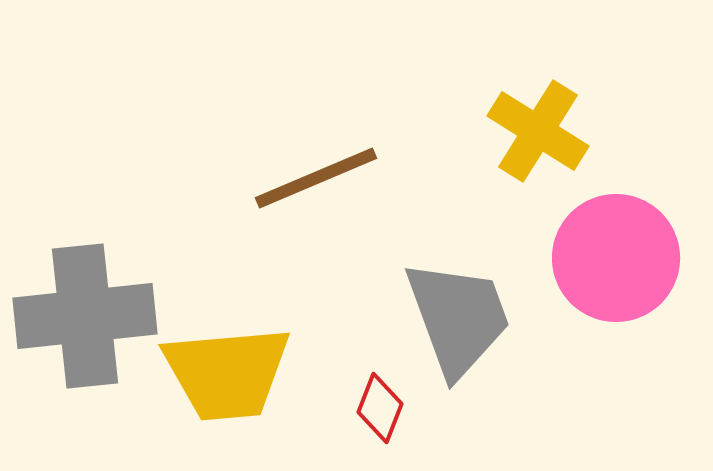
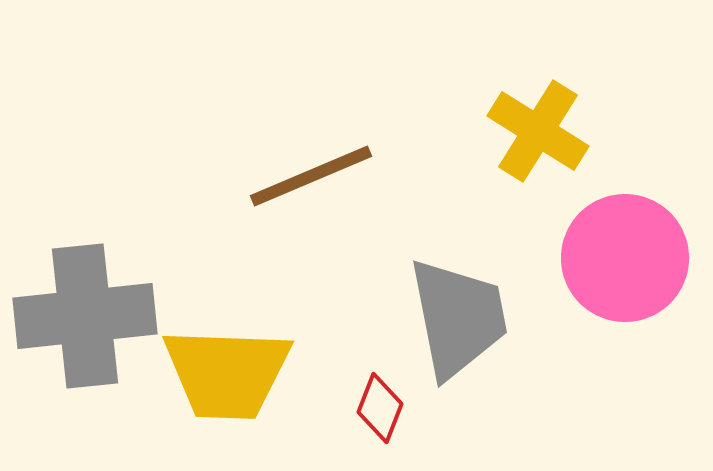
brown line: moved 5 px left, 2 px up
pink circle: moved 9 px right
gray trapezoid: rotated 9 degrees clockwise
yellow trapezoid: rotated 7 degrees clockwise
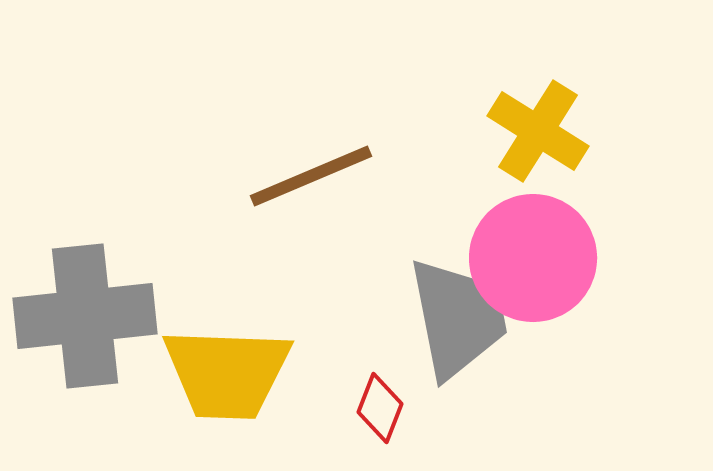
pink circle: moved 92 px left
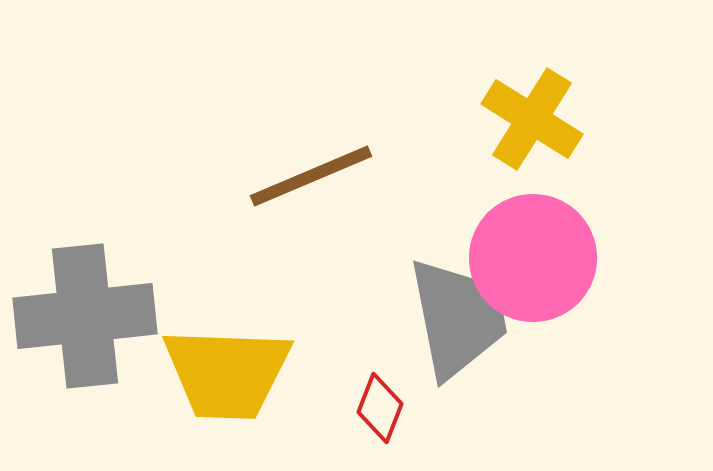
yellow cross: moved 6 px left, 12 px up
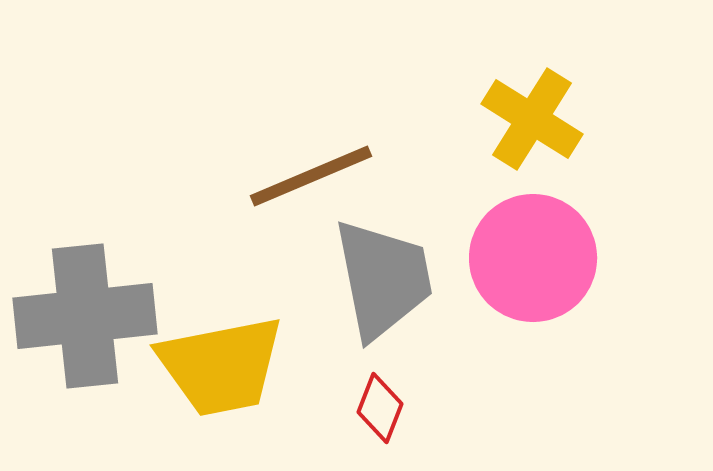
gray trapezoid: moved 75 px left, 39 px up
yellow trapezoid: moved 6 px left, 7 px up; rotated 13 degrees counterclockwise
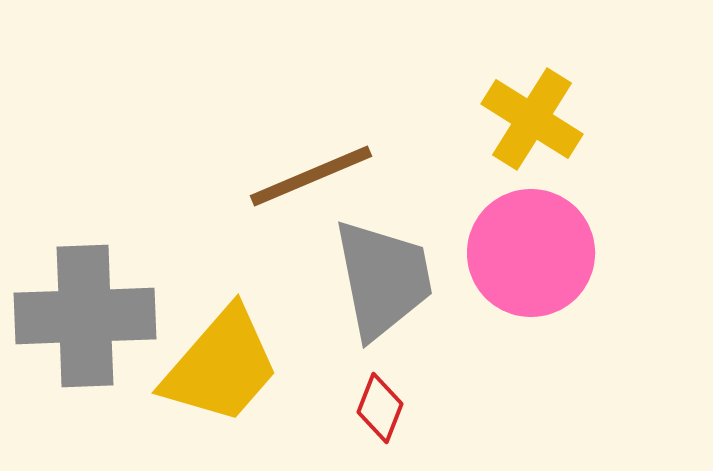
pink circle: moved 2 px left, 5 px up
gray cross: rotated 4 degrees clockwise
yellow trapezoid: rotated 38 degrees counterclockwise
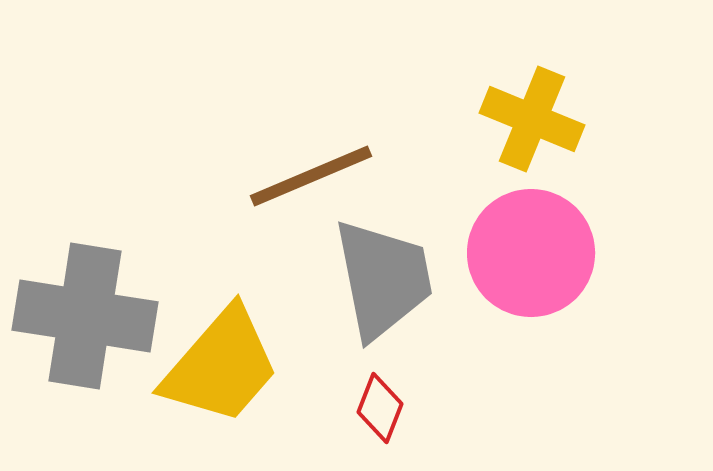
yellow cross: rotated 10 degrees counterclockwise
gray cross: rotated 11 degrees clockwise
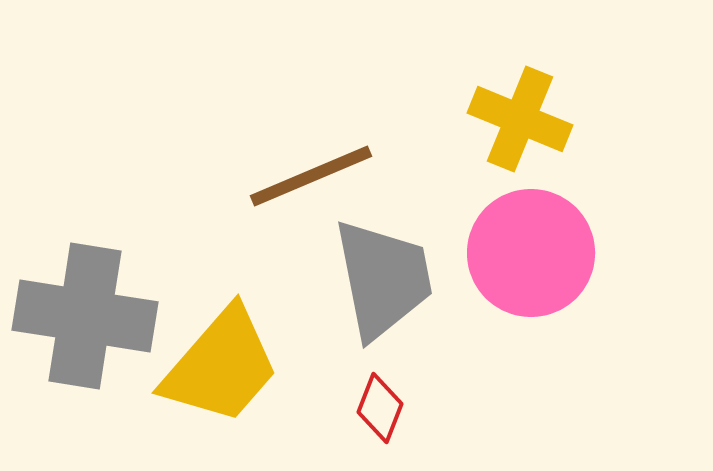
yellow cross: moved 12 px left
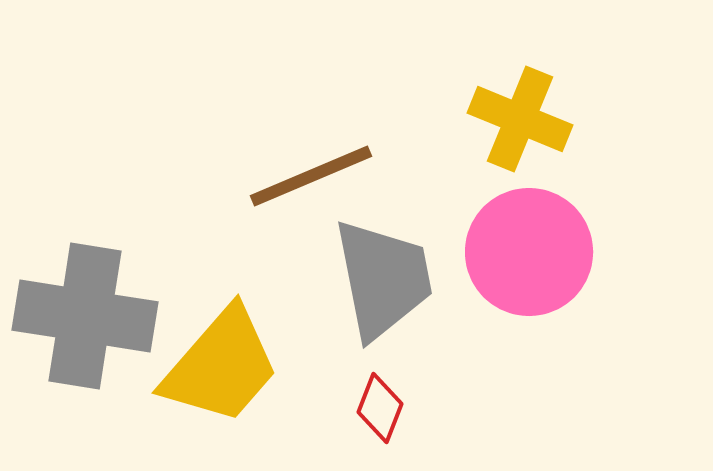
pink circle: moved 2 px left, 1 px up
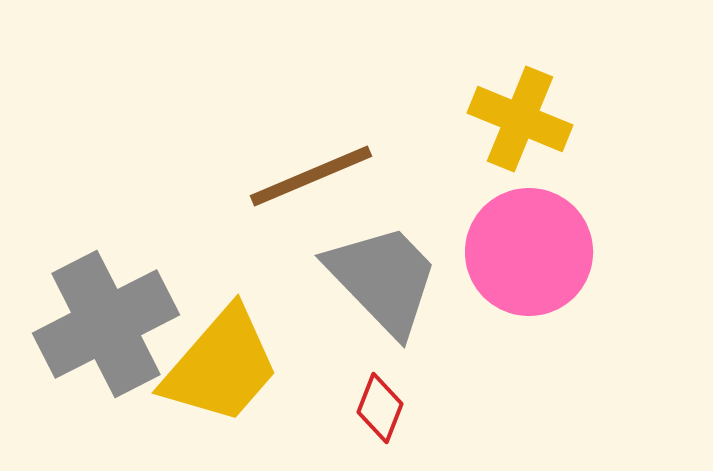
gray trapezoid: rotated 33 degrees counterclockwise
gray cross: moved 21 px right, 8 px down; rotated 36 degrees counterclockwise
